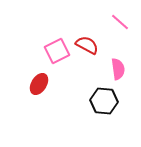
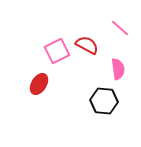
pink line: moved 6 px down
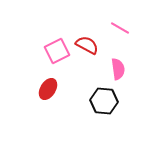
pink line: rotated 12 degrees counterclockwise
red ellipse: moved 9 px right, 5 px down
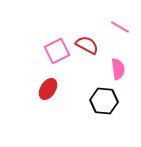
pink line: moved 1 px up
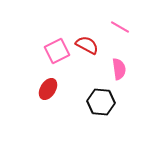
pink semicircle: moved 1 px right
black hexagon: moved 3 px left, 1 px down
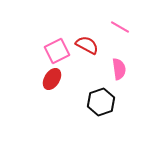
red ellipse: moved 4 px right, 10 px up
black hexagon: rotated 24 degrees counterclockwise
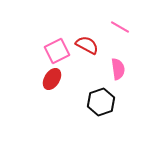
pink semicircle: moved 1 px left
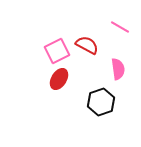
red ellipse: moved 7 px right
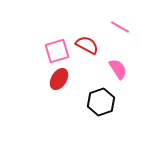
pink square: rotated 10 degrees clockwise
pink semicircle: rotated 25 degrees counterclockwise
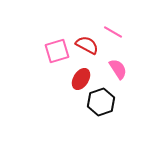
pink line: moved 7 px left, 5 px down
red ellipse: moved 22 px right
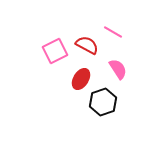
pink square: moved 2 px left; rotated 10 degrees counterclockwise
black hexagon: moved 2 px right
